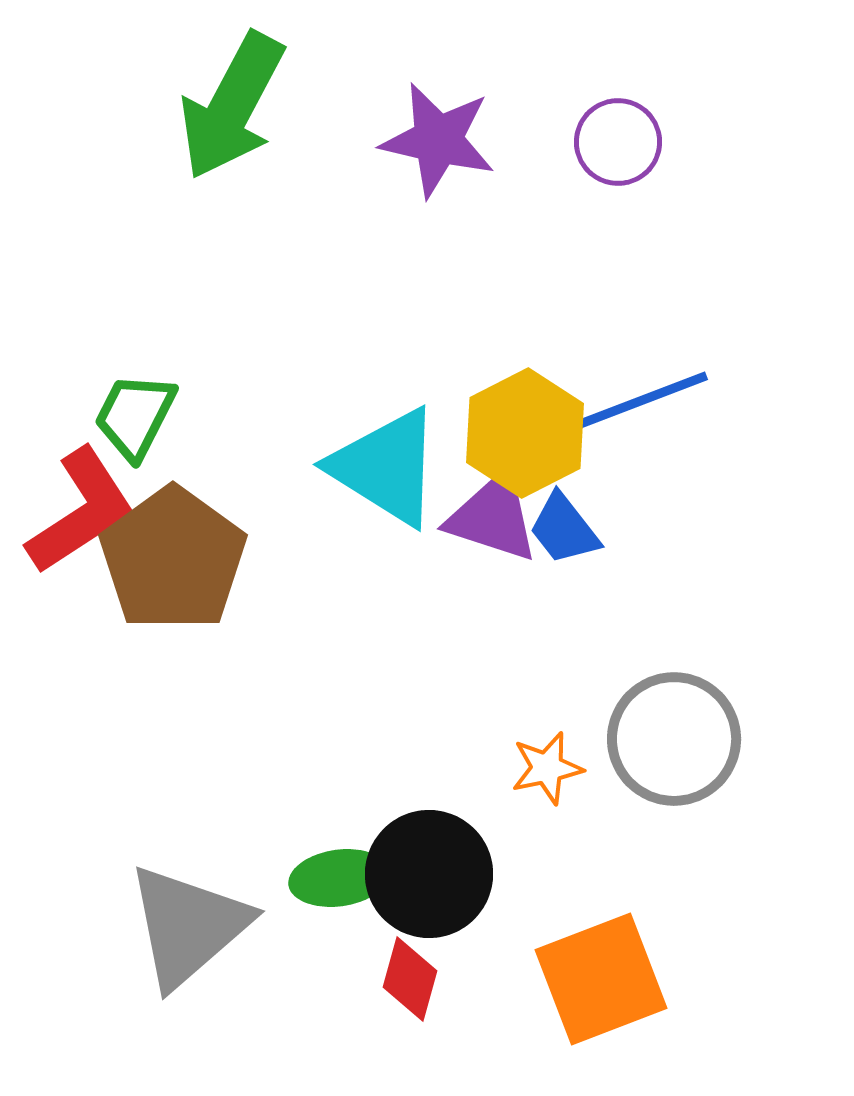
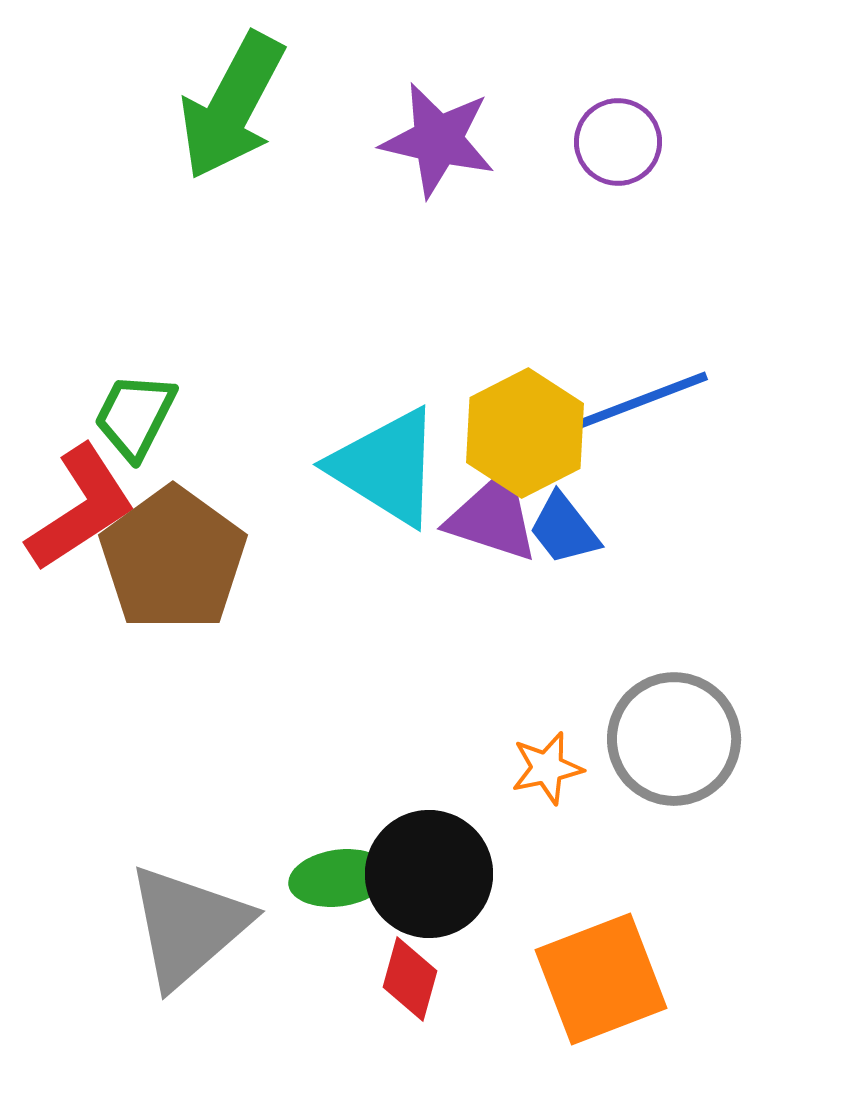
red L-shape: moved 3 px up
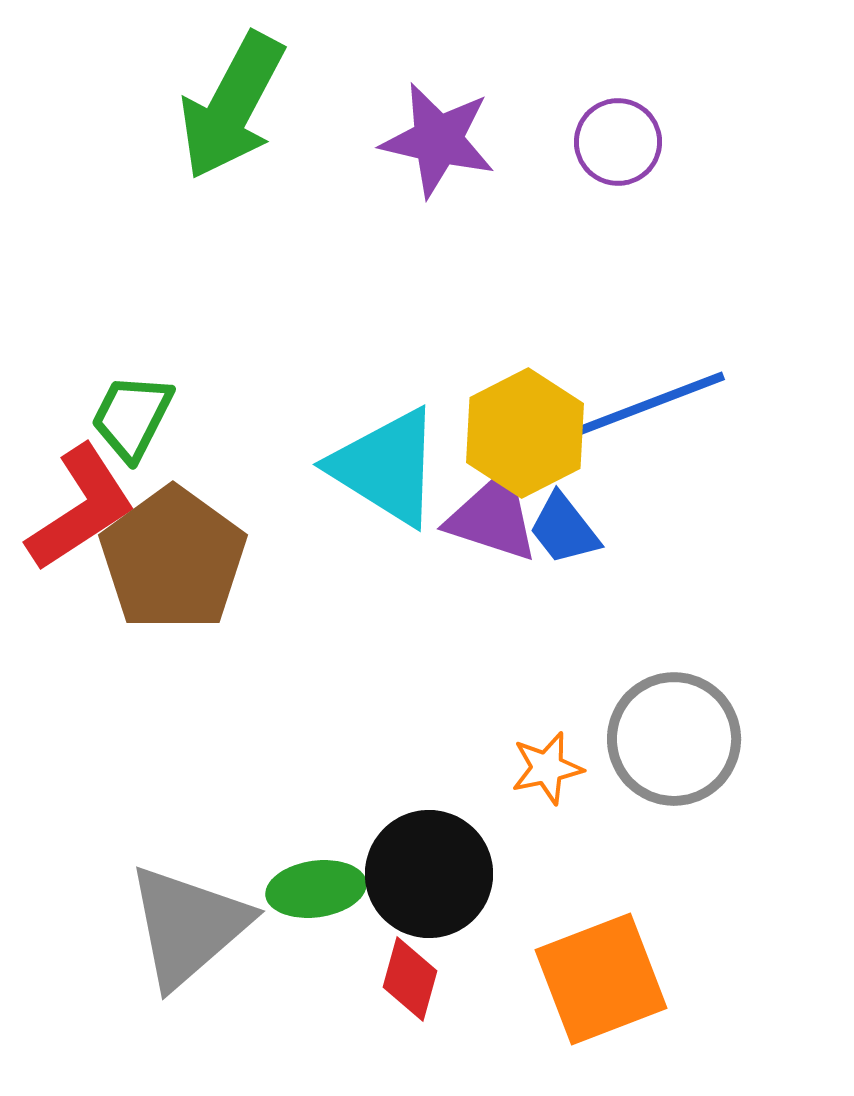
blue line: moved 17 px right
green trapezoid: moved 3 px left, 1 px down
green ellipse: moved 23 px left, 11 px down
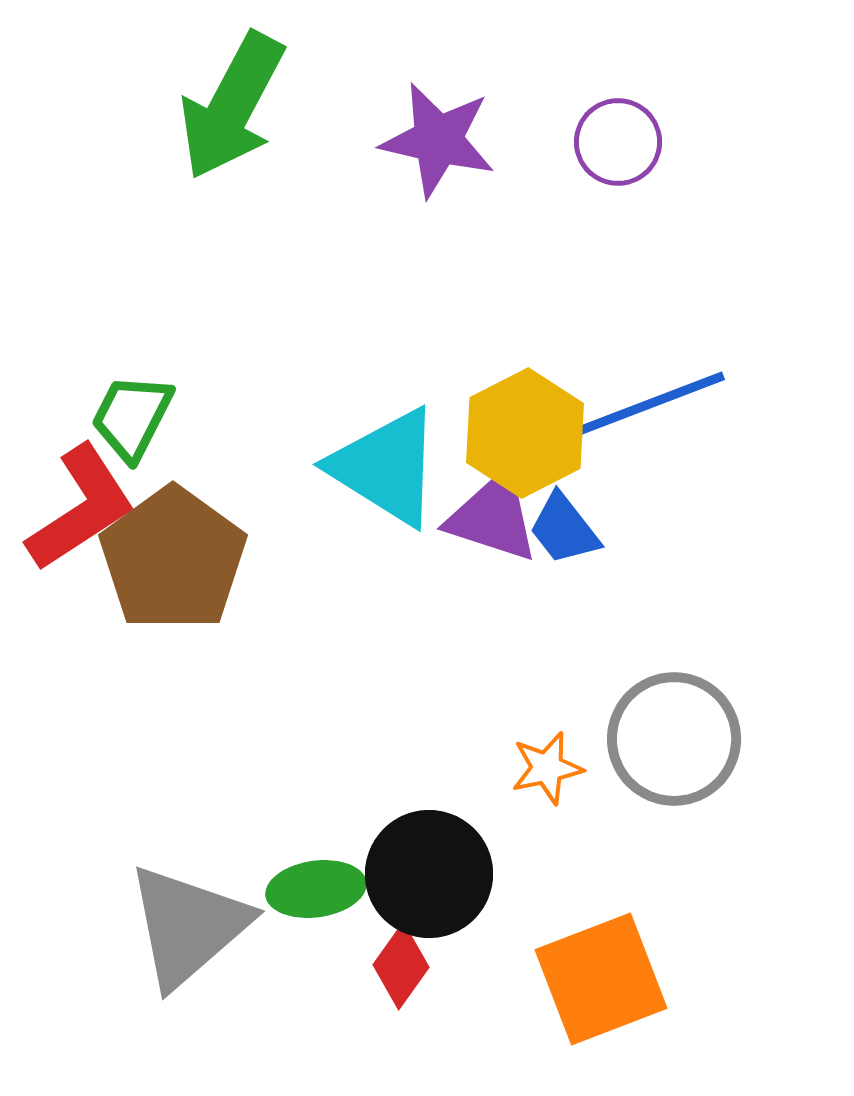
red diamond: moved 9 px left, 13 px up; rotated 20 degrees clockwise
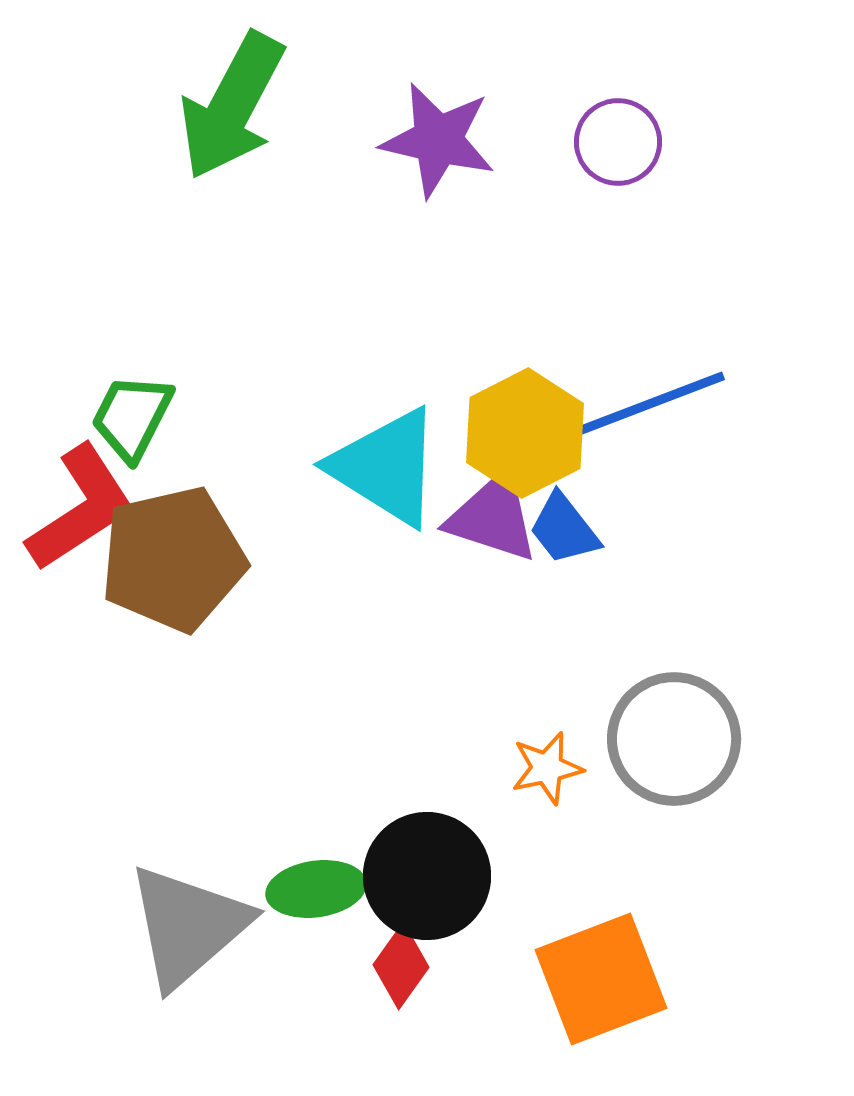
brown pentagon: rotated 23 degrees clockwise
black circle: moved 2 px left, 2 px down
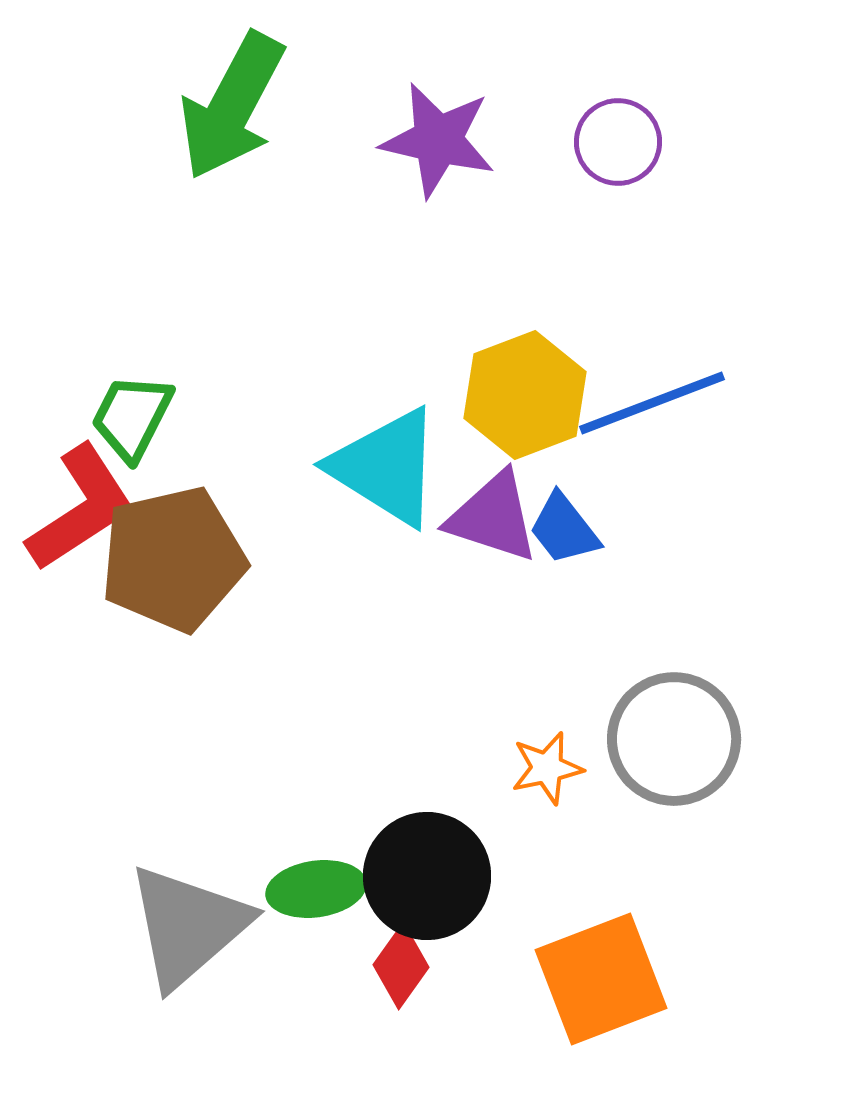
yellow hexagon: moved 38 px up; rotated 6 degrees clockwise
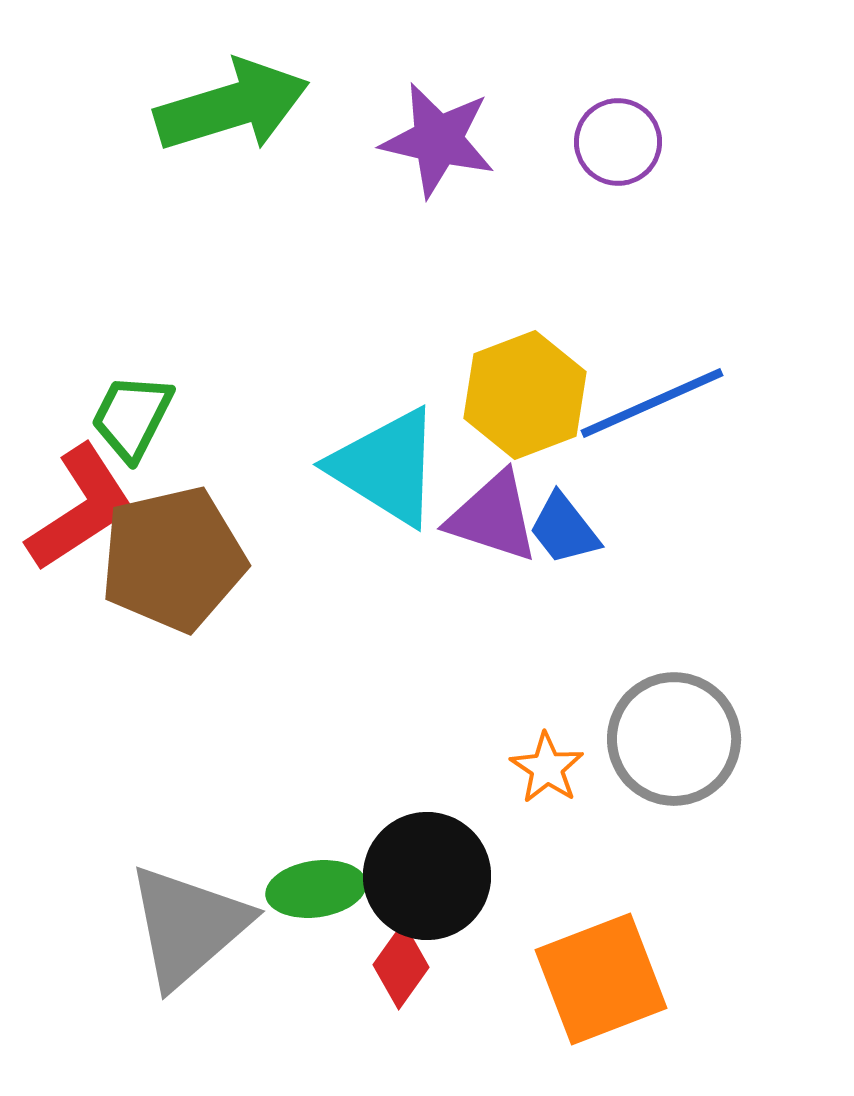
green arrow: rotated 135 degrees counterclockwise
blue line: rotated 3 degrees counterclockwise
orange star: rotated 26 degrees counterclockwise
